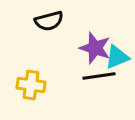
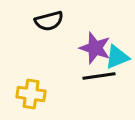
yellow cross: moved 9 px down
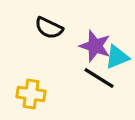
black semicircle: moved 7 px down; rotated 40 degrees clockwise
purple star: moved 2 px up
black line: moved 2 px down; rotated 40 degrees clockwise
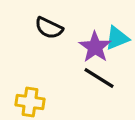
purple star: moved 1 px down; rotated 16 degrees clockwise
cyan triangle: moved 19 px up
yellow cross: moved 1 px left, 8 px down
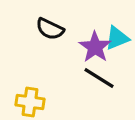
black semicircle: moved 1 px right, 1 px down
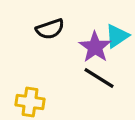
black semicircle: rotated 44 degrees counterclockwise
cyan triangle: moved 2 px up; rotated 12 degrees counterclockwise
